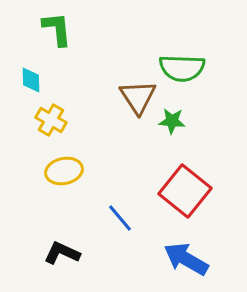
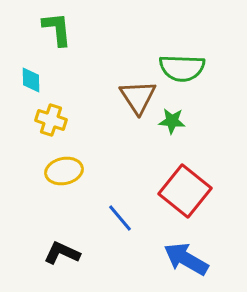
yellow cross: rotated 12 degrees counterclockwise
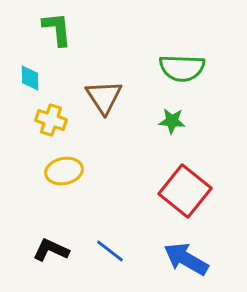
cyan diamond: moved 1 px left, 2 px up
brown triangle: moved 34 px left
blue line: moved 10 px left, 33 px down; rotated 12 degrees counterclockwise
black L-shape: moved 11 px left, 3 px up
